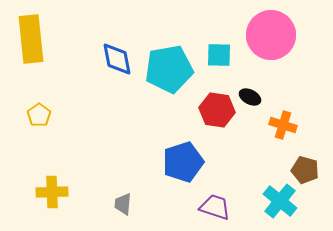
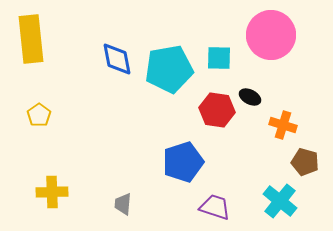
cyan square: moved 3 px down
brown pentagon: moved 8 px up
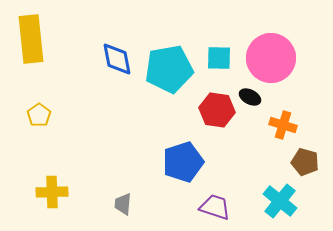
pink circle: moved 23 px down
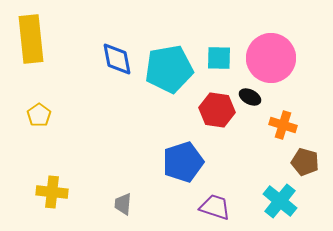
yellow cross: rotated 8 degrees clockwise
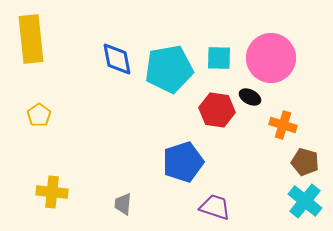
cyan cross: moved 25 px right
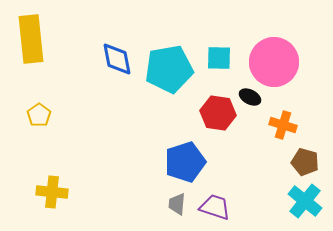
pink circle: moved 3 px right, 4 px down
red hexagon: moved 1 px right, 3 px down
blue pentagon: moved 2 px right
gray trapezoid: moved 54 px right
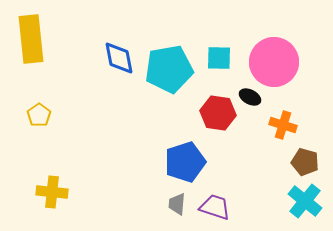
blue diamond: moved 2 px right, 1 px up
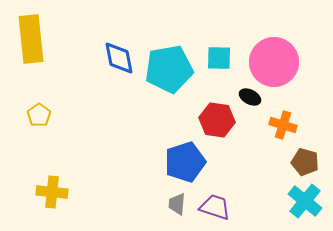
red hexagon: moved 1 px left, 7 px down
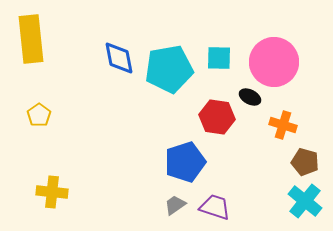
red hexagon: moved 3 px up
gray trapezoid: moved 2 px left, 1 px down; rotated 50 degrees clockwise
